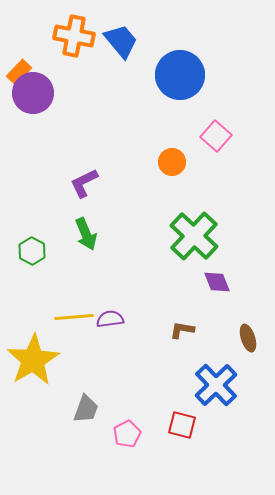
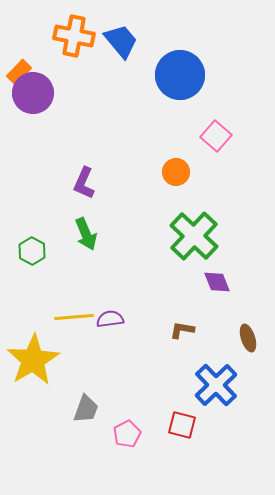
orange circle: moved 4 px right, 10 px down
purple L-shape: rotated 40 degrees counterclockwise
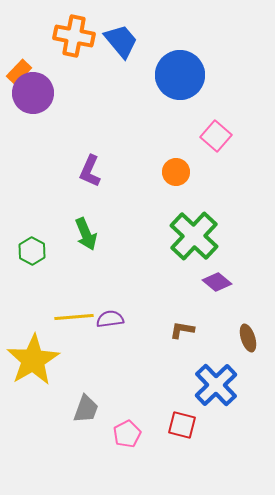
purple L-shape: moved 6 px right, 12 px up
purple diamond: rotated 28 degrees counterclockwise
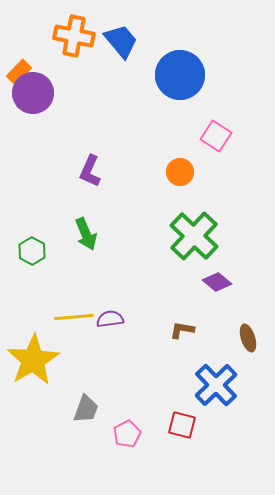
pink square: rotated 8 degrees counterclockwise
orange circle: moved 4 px right
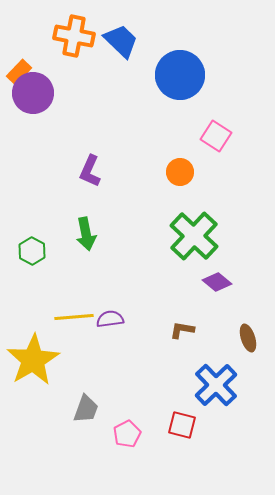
blue trapezoid: rotated 6 degrees counterclockwise
green arrow: rotated 12 degrees clockwise
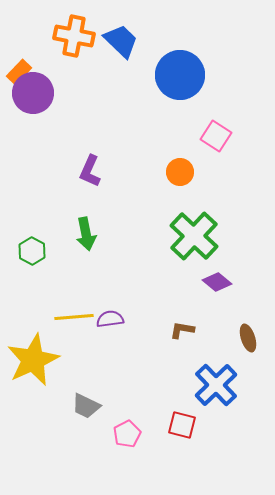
yellow star: rotated 6 degrees clockwise
gray trapezoid: moved 3 px up; rotated 96 degrees clockwise
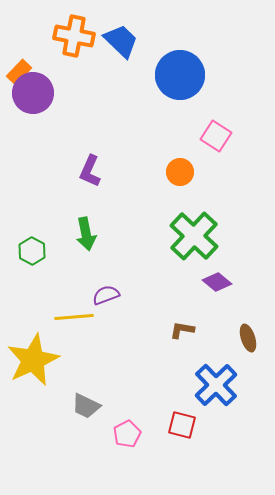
purple semicircle: moved 4 px left, 24 px up; rotated 12 degrees counterclockwise
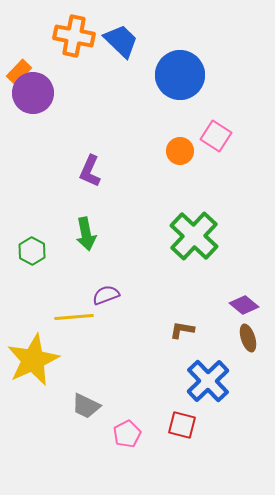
orange circle: moved 21 px up
purple diamond: moved 27 px right, 23 px down
blue cross: moved 8 px left, 4 px up
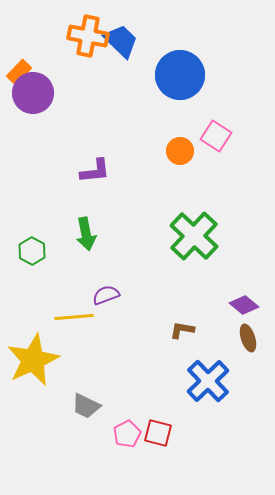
orange cross: moved 14 px right
purple L-shape: moved 5 px right; rotated 120 degrees counterclockwise
red square: moved 24 px left, 8 px down
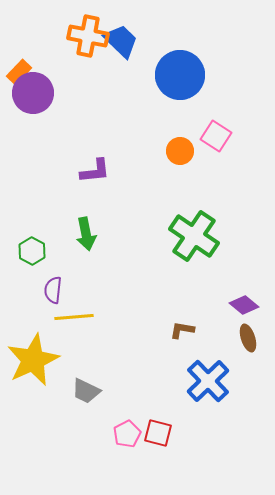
green cross: rotated 9 degrees counterclockwise
purple semicircle: moved 53 px left, 5 px up; rotated 64 degrees counterclockwise
gray trapezoid: moved 15 px up
